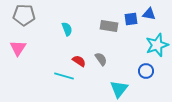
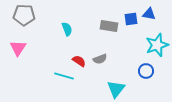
gray semicircle: moved 1 px left; rotated 104 degrees clockwise
cyan triangle: moved 3 px left
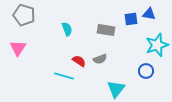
gray pentagon: rotated 15 degrees clockwise
gray rectangle: moved 3 px left, 4 px down
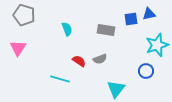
blue triangle: rotated 24 degrees counterclockwise
cyan line: moved 4 px left, 3 px down
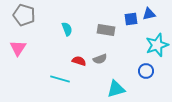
red semicircle: rotated 16 degrees counterclockwise
cyan triangle: rotated 36 degrees clockwise
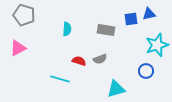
cyan semicircle: rotated 24 degrees clockwise
pink triangle: rotated 30 degrees clockwise
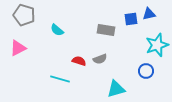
cyan semicircle: moved 10 px left, 1 px down; rotated 128 degrees clockwise
